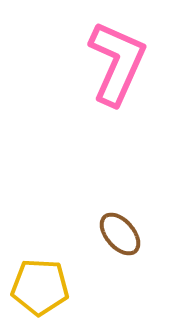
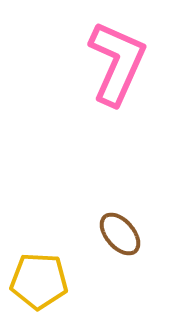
yellow pentagon: moved 1 px left, 6 px up
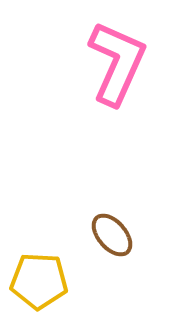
brown ellipse: moved 8 px left, 1 px down
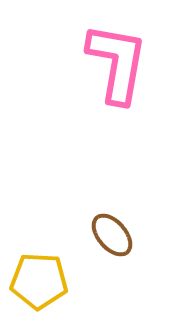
pink L-shape: rotated 14 degrees counterclockwise
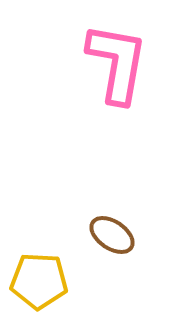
brown ellipse: rotated 15 degrees counterclockwise
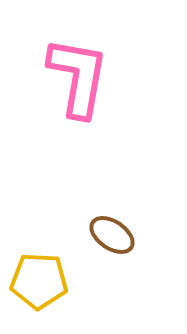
pink L-shape: moved 39 px left, 14 px down
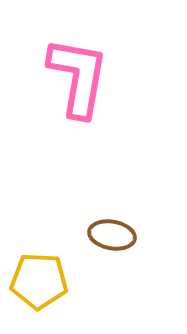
brown ellipse: rotated 24 degrees counterclockwise
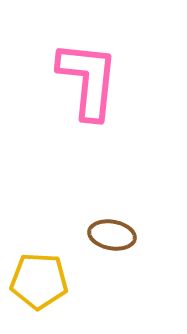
pink L-shape: moved 10 px right, 3 px down; rotated 4 degrees counterclockwise
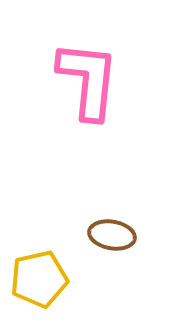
yellow pentagon: moved 2 px up; rotated 16 degrees counterclockwise
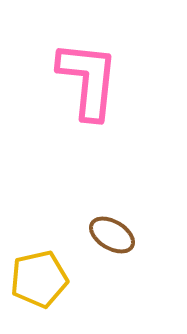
brown ellipse: rotated 21 degrees clockwise
